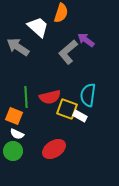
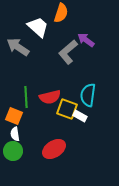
white semicircle: moved 2 px left; rotated 56 degrees clockwise
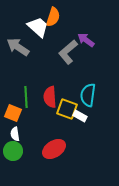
orange semicircle: moved 8 px left, 4 px down
red semicircle: rotated 100 degrees clockwise
orange square: moved 1 px left, 3 px up
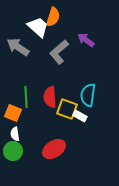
gray L-shape: moved 9 px left
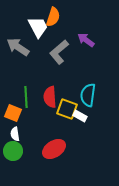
white trapezoid: rotated 20 degrees clockwise
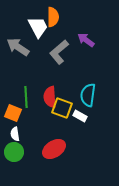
orange semicircle: rotated 18 degrees counterclockwise
yellow square: moved 5 px left, 1 px up
green circle: moved 1 px right, 1 px down
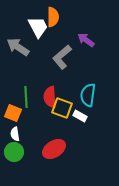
gray L-shape: moved 3 px right, 5 px down
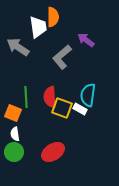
white trapezoid: rotated 20 degrees clockwise
white rectangle: moved 7 px up
red ellipse: moved 1 px left, 3 px down
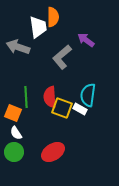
gray arrow: rotated 15 degrees counterclockwise
white semicircle: moved 1 px right, 1 px up; rotated 24 degrees counterclockwise
